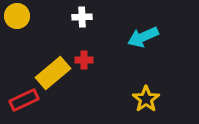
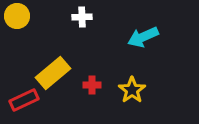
red cross: moved 8 px right, 25 px down
yellow star: moved 14 px left, 9 px up
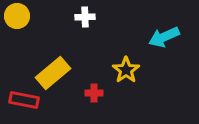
white cross: moved 3 px right
cyan arrow: moved 21 px right
red cross: moved 2 px right, 8 px down
yellow star: moved 6 px left, 20 px up
red rectangle: rotated 36 degrees clockwise
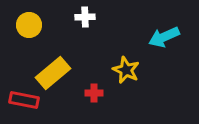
yellow circle: moved 12 px right, 9 px down
yellow star: rotated 12 degrees counterclockwise
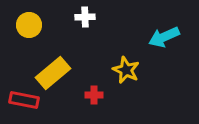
red cross: moved 2 px down
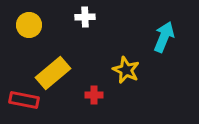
cyan arrow: rotated 136 degrees clockwise
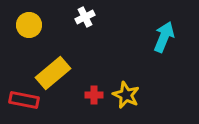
white cross: rotated 24 degrees counterclockwise
yellow star: moved 25 px down
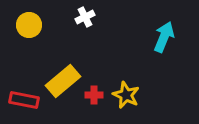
yellow rectangle: moved 10 px right, 8 px down
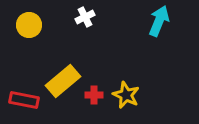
cyan arrow: moved 5 px left, 16 px up
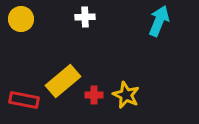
white cross: rotated 24 degrees clockwise
yellow circle: moved 8 px left, 6 px up
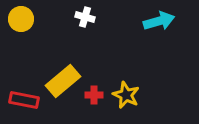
white cross: rotated 18 degrees clockwise
cyan arrow: rotated 52 degrees clockwise
